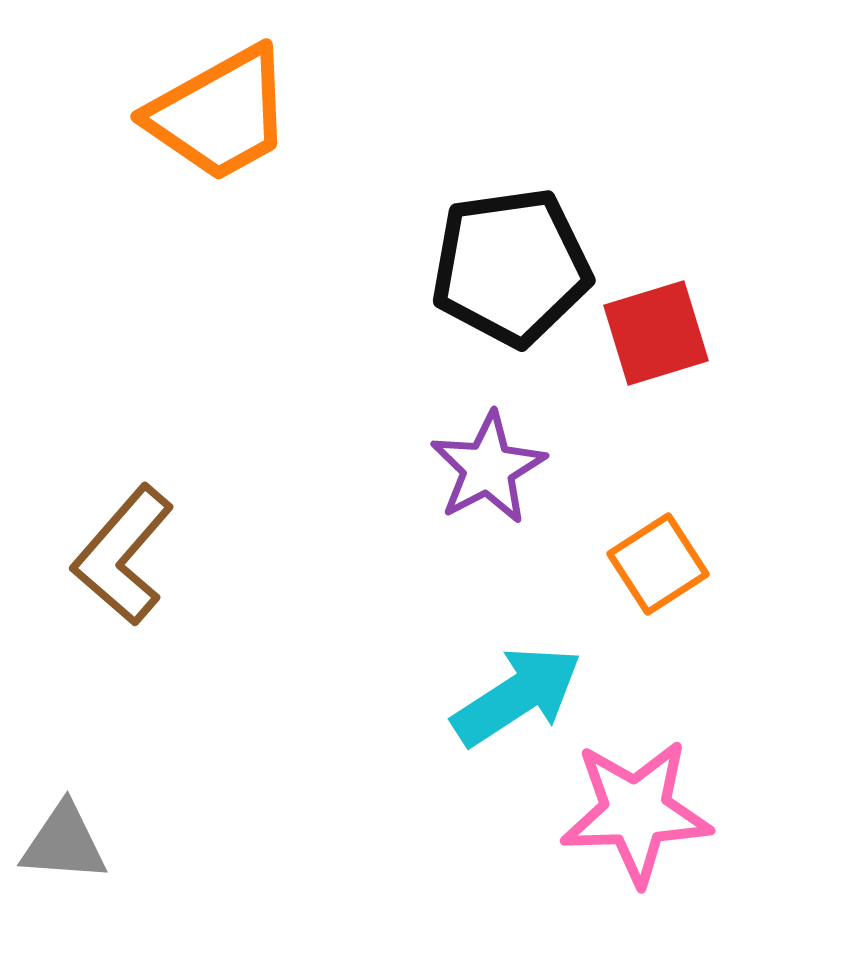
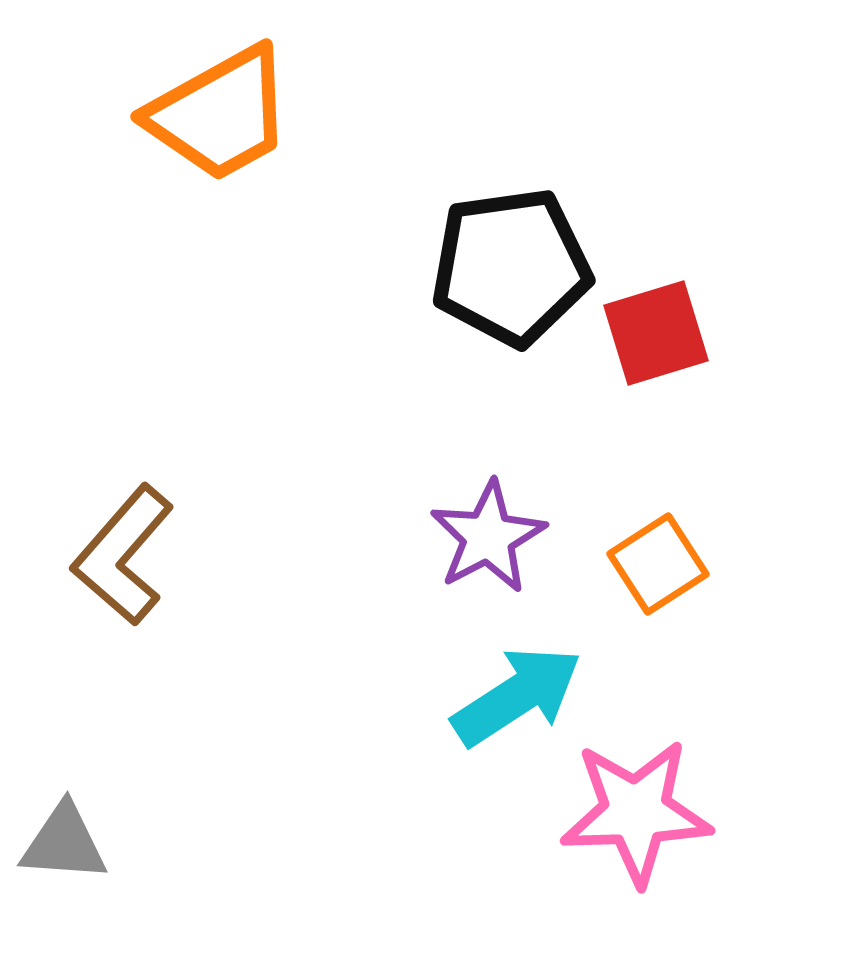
purple star: moved 69 px down
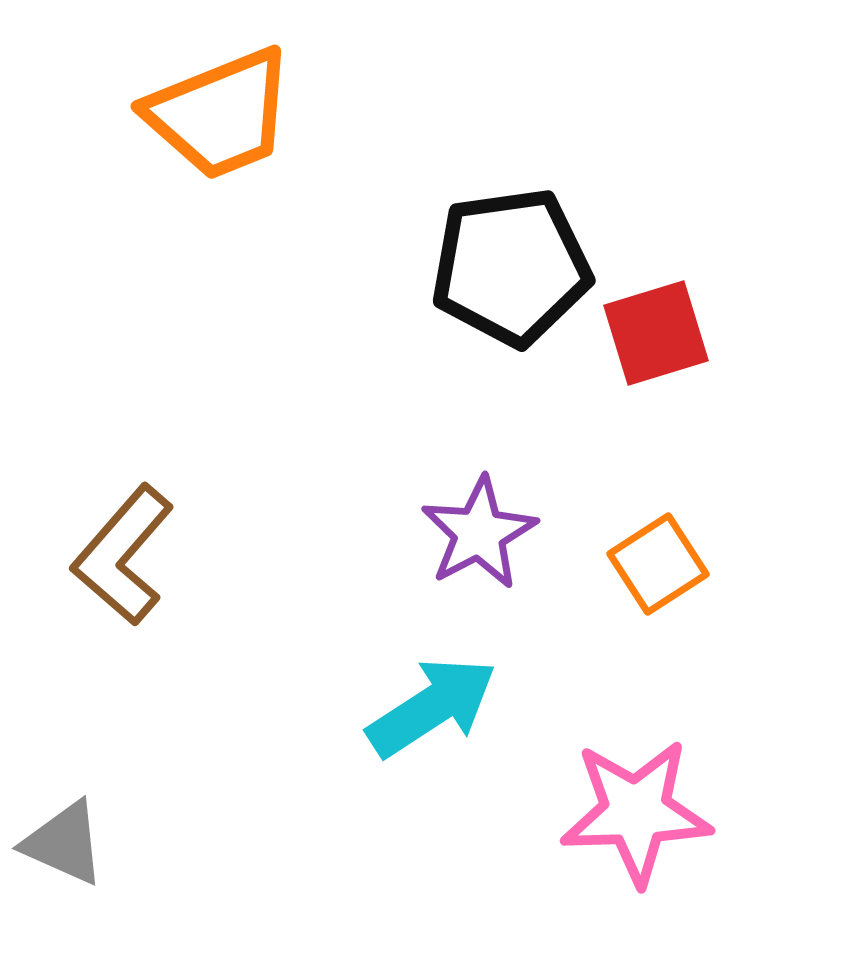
orange trapezoid: rotated 7 degrees clockwise
purple star: moved 9 px left, 4 px up
cyan arrow: moved 85 px left, 11 px down
gray triangle: rotated 20 degrees clockwise
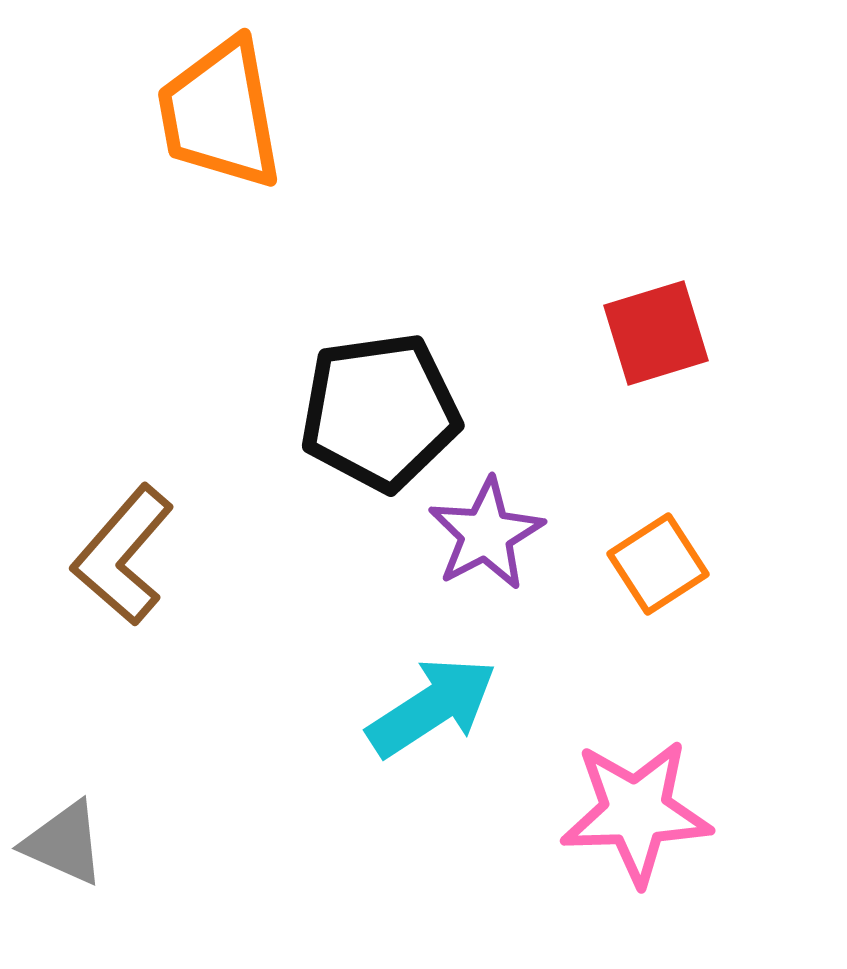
orange trapezoid: rotated 102 degrees clockwise
black pentagon: moved 131 px left, 145 px down
purple star: moved 7 px right, 1 px down
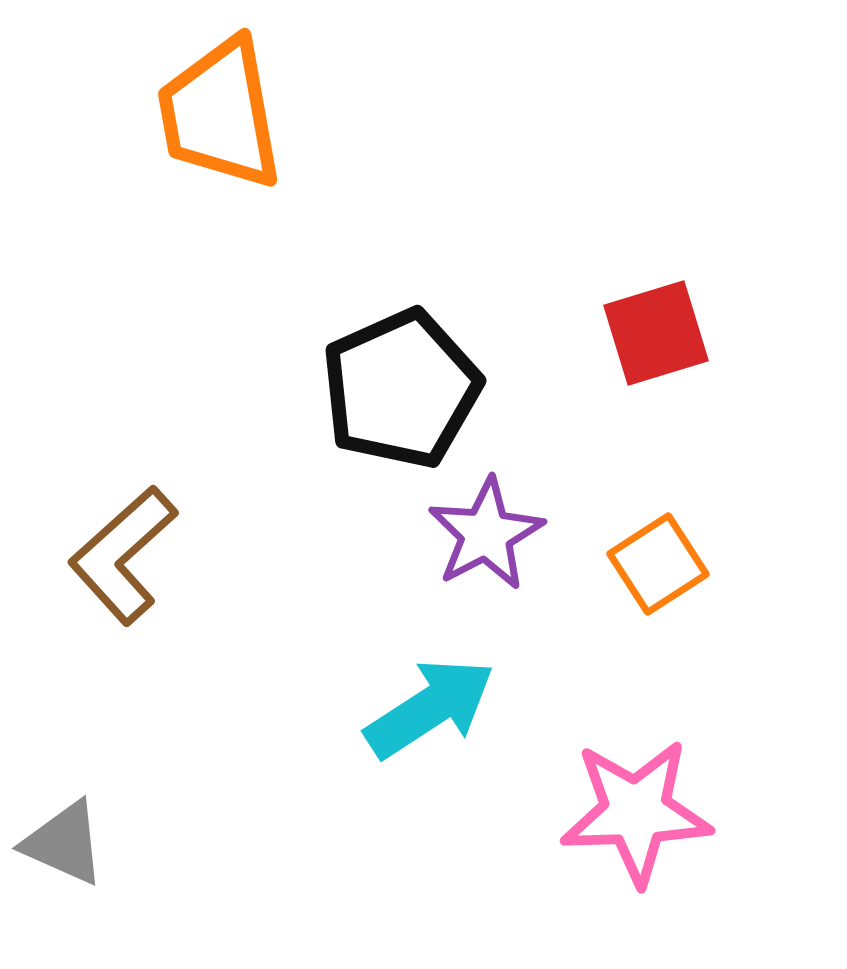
black pentagon: moved 21 px right, 23 px up; rotated 16 degrees counterclockwise
brown L-shape: rotated 7 degrees clockwise
cyan arrow: moved 2 px left, 1 px down
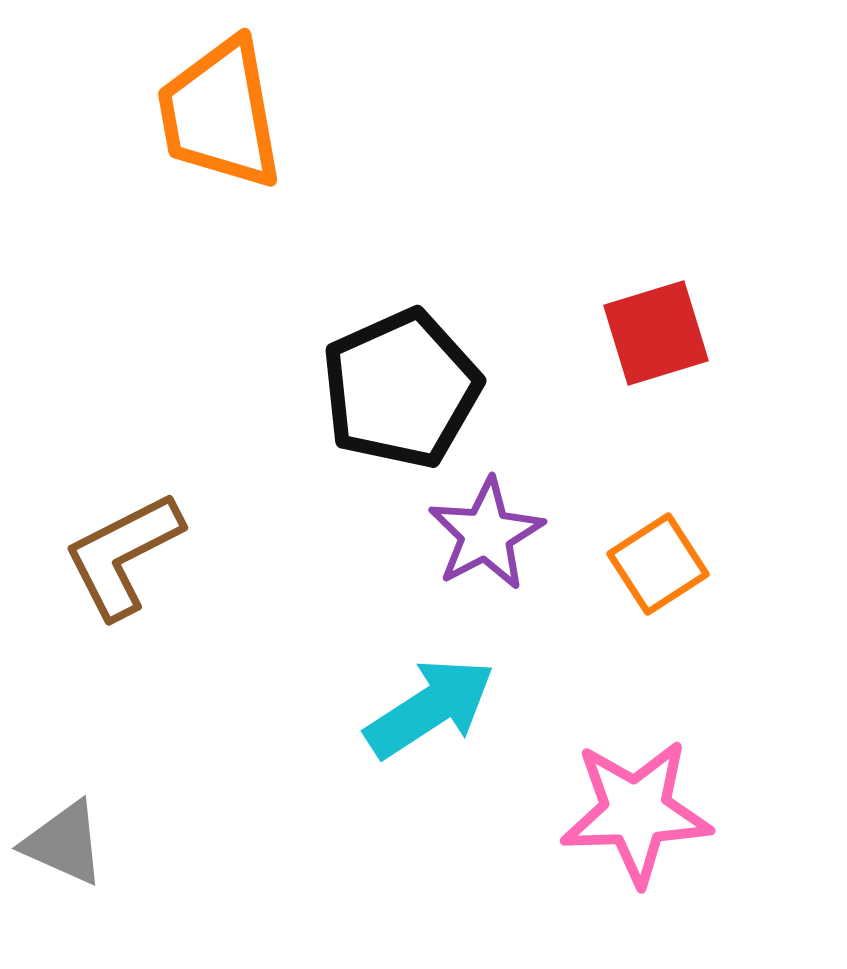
brown L-shape: rotated 15 degrees clockwise
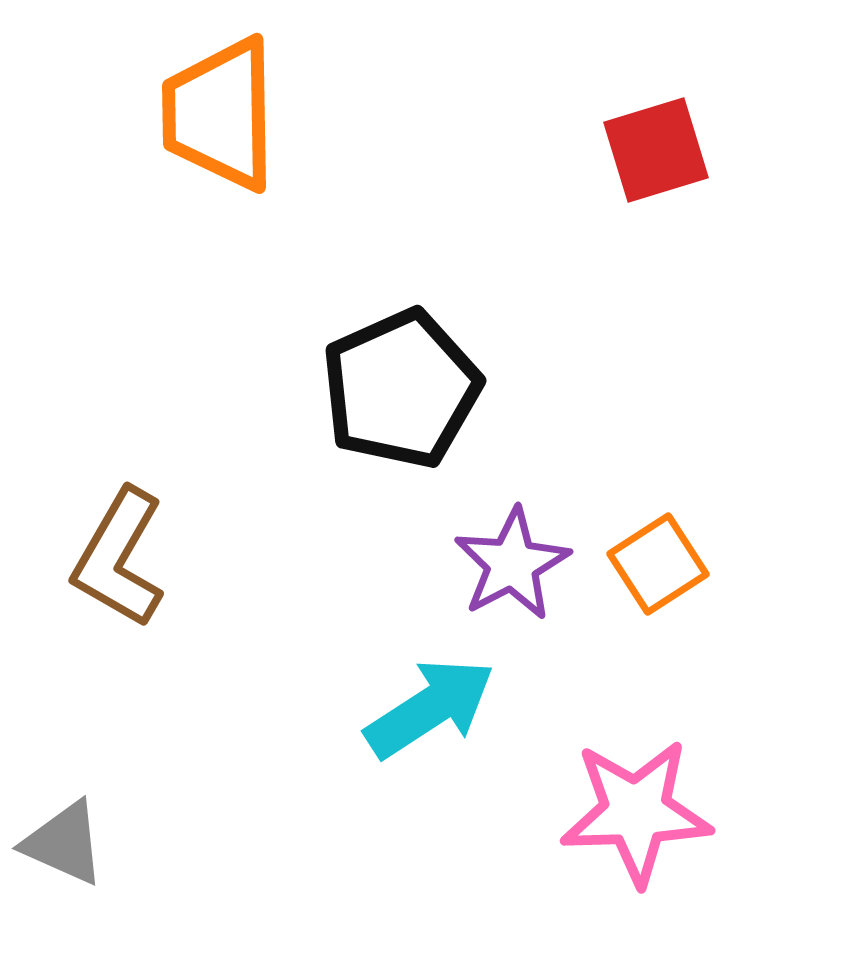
orange trapezoid: rotated 9 degrees clockwise
red square: moved 183 px up
purple star: moved 26 px right, 30 px down
brown L-shape: moved 4 px left, 3 px down; rotated 33 degrees counterclockwise
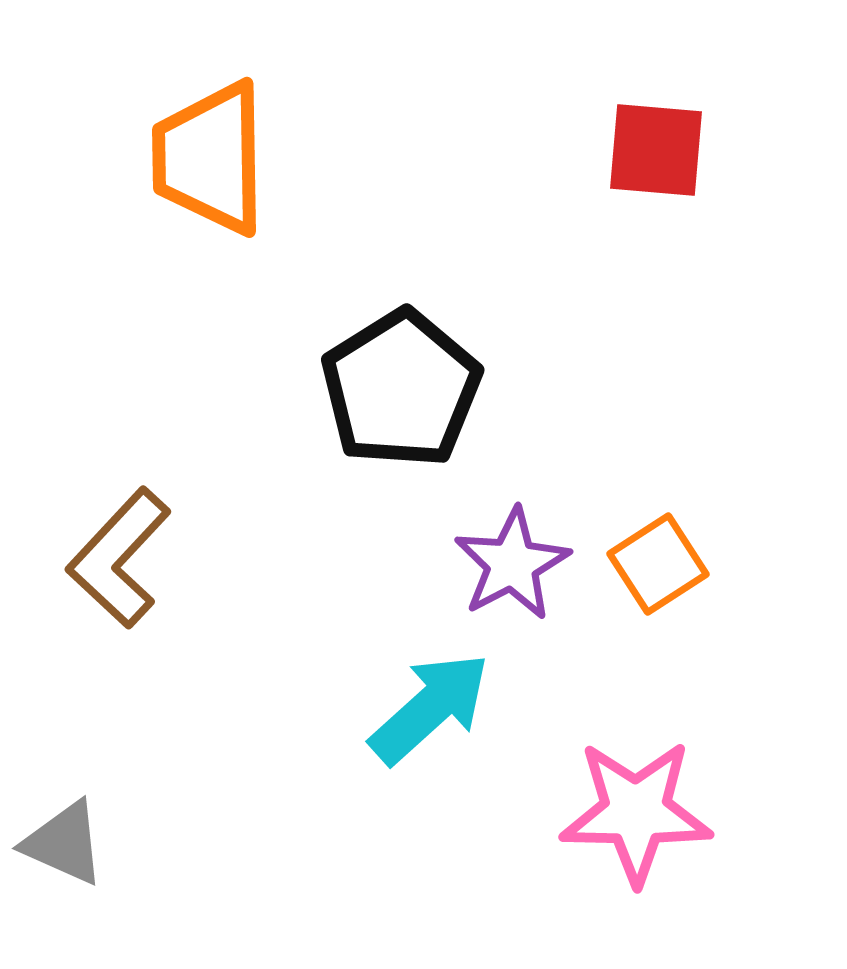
orange trapezoid: moved 10 px left, 44 px down
red square: rotated 22 degrees clockwise
black pentagon: rotated 8 degrees counterclockwise
brown L-shape: rotated 13 degrees clockwise
cyan arrow: rotated 9 degrees counterclockwise
pink star: rotated 3 degrees clockwise
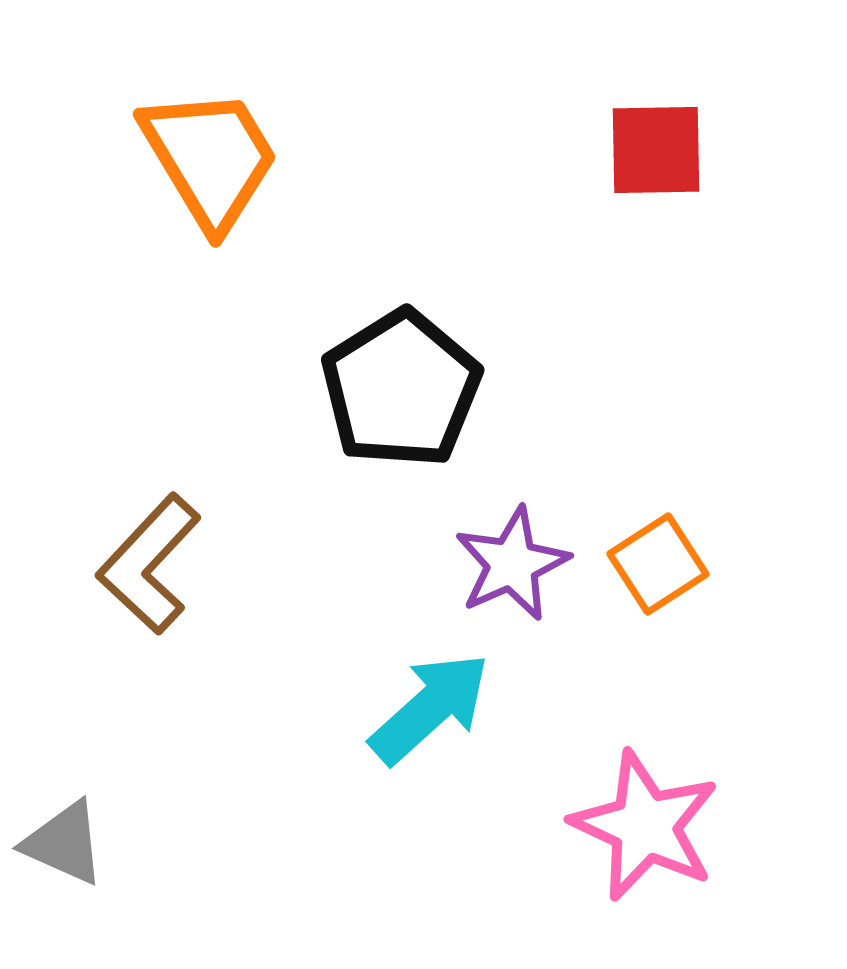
red square: rotated 6 degrees counterclockwise
orange trapezoid: rotated 150 degrees clockwise
brown L-shape: moved 30 px right, 6 px down
purple star: rotated 4 degrees clockwise
pink star: moved 9 px right, 14 px down; rotated 24 degrees clockwise
